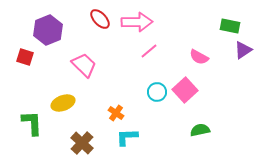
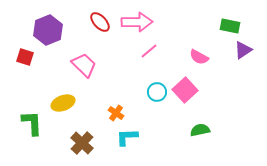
red ellipse: moved 3 px down
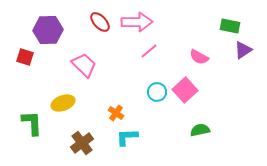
purple hexagon: rotated 20 degrees clockwise
brown cross: rotated 10 degrees clockwise
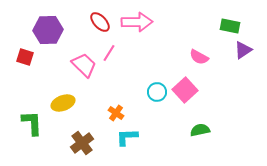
pink line: moved 40 px left, 2 px down; rotated 18 degrees counterclockwise
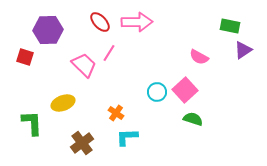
green semicircle: moved 7 px left, 11 px up; rotated 30 degrees clockwise
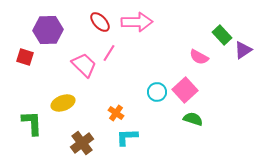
green rectangle: moved 8 px left, 9 px down; rotated 36 degrees clockwise
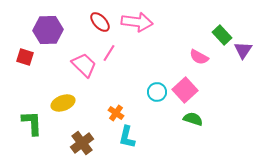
pink arrow: rotated 8 degrees clockwise
purple triangle: rotated 24 degrees counterclockwise
cyan L-shape: rotated 75 degrees counterclockwise
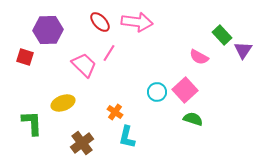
orange cross: moved 1 px left, 1 px up
